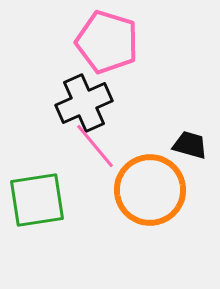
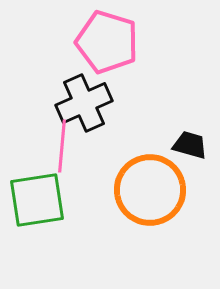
pink line: moved 33 px left; rotated 45 degrees clockwise
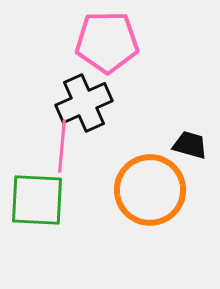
pink pentagon: rotated 18 degrees counterclockwise
green square: rotated 12 degrees clockwise
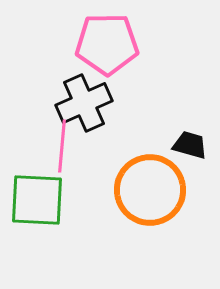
pink pentagon: moved 2 px down
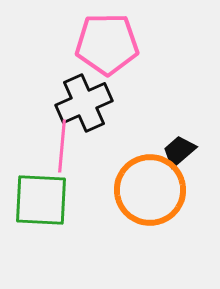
black trapezoid: moved 11 px left, 6 px down; rotated 57 degrees counterclockwise
green square: moved 4 px right
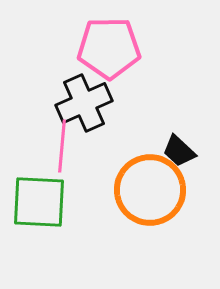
pink pentagon: moved 2 px right, 4 px down
black trapezoid: rotated 96 degrees counterclockwise
green square: moved 2 px left, 2 px down
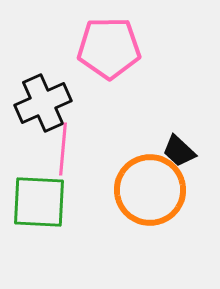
black cross: moved 41 px left
pink line: moved 1 px right, 3 px down
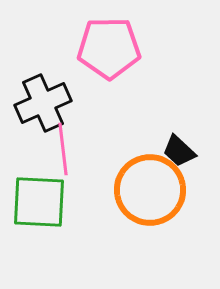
pink line: rotated 12 degrees counterclockwise
